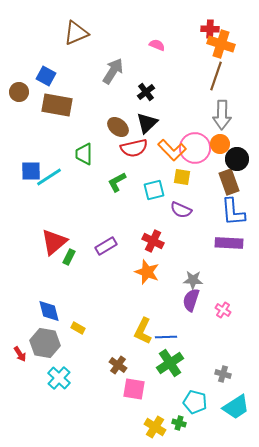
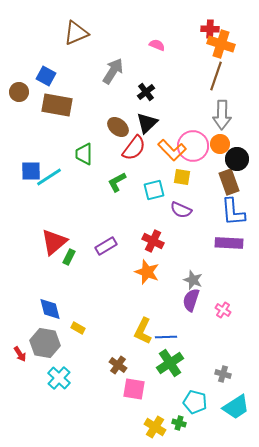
red semicircle at (134, 148): rotated 40 degrees counterclockwise
pink circle at (195, 148): moved 2 px left, 2 px up
gray star at (193, 280): rotated 18 degrees clockwise
blue diamond at (49, 311): moved 1 px right, 2 px up
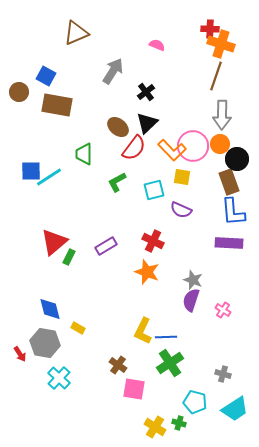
cyan trapezoid at (236, 407): moved 1 px left, 2 px down
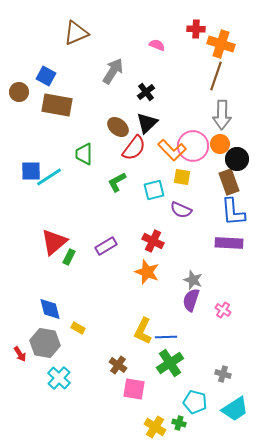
red cross at (210, 29): moved 14 px left
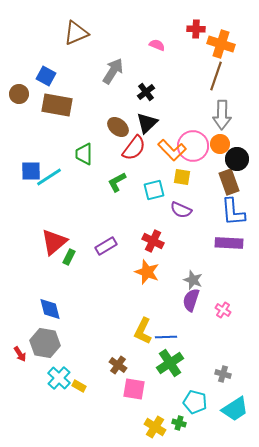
brown circle at (19, 92): moved 2 px down
yellow rectangle at (78, 328): moved 1 px right, 58 px down
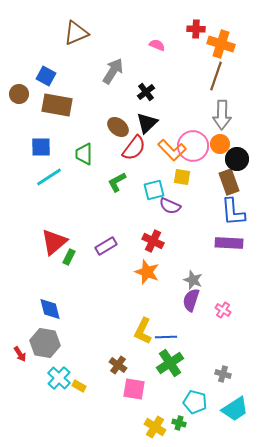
blue square at (31, 171): moved 10 px right, 24 px up
purple semicircle at (181, 210): moved 11 px left, 4 px up
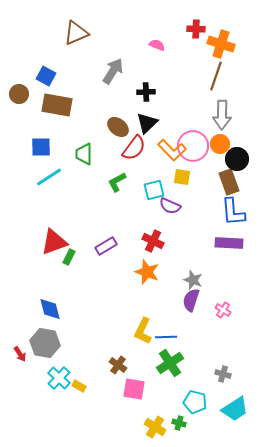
black cross at (146, 92): rotated 36 degrees clockwise
red triangle at (54, 242): rotated 20 degrees clockwise
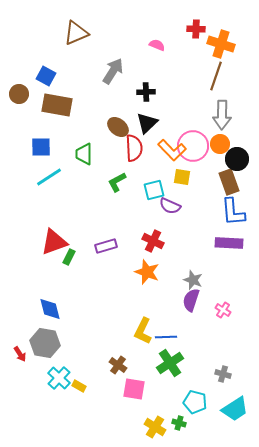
red semicircle at (134, 148): rotated 40 degrees counterclockwise
purple rectangle at (106, 246): rotated 15 degrees clockwise
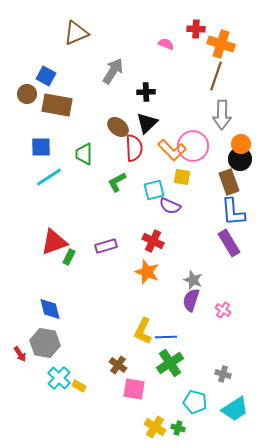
pink semicircle at (157, 45): moved 9 px right, 1 px up
brown circle at (19, 94): moved 8 px right
orange circle at (220, 144): moved 21 px right
black circle at (237, 159): moved 3 px right
purple rectangle at (229, 243): rotated 56 degrees clockwise
green cross at (179, 423): moved 1 px left, 5 px down
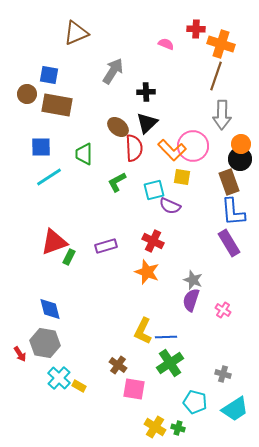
blue square at (46, 76): moved 3 px right, 1 px up; rotated 18 degrees counterclockwise
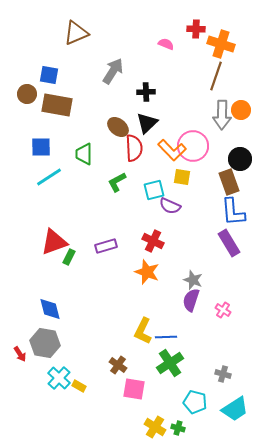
orange circle at (241, 144): moved 34 px up
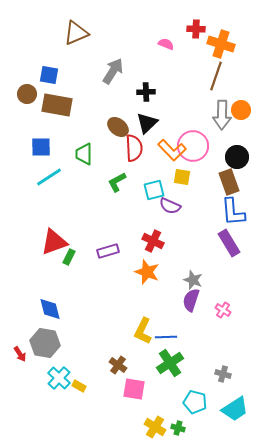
black circle at (240, 159): moved 3 px left, 2 px up
purple rectangle at (106, 246): moved 2 px right, 5 px down
